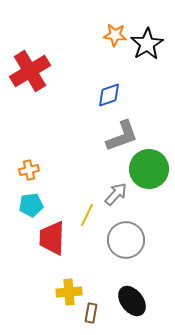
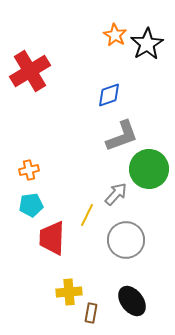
orange star: rotated 25 degrees clockwise
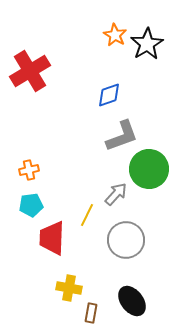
yellow cross: moved 4 px up; rotated 15 degrees clockwise
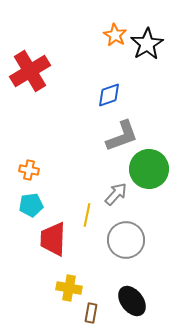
orange cross: rotated 24 degrees clockwise
yellow line: rotated 15 degrees counterclockwise
red trapezoid: moved 1 px right, 1 px down
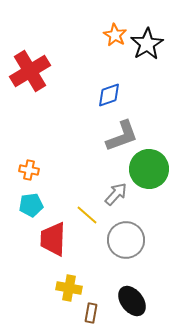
yellow line: rotated 60 degrees counterclockwise
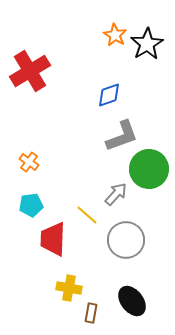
orange cross: moved 8 px up; rotated 24 degrees clockwise
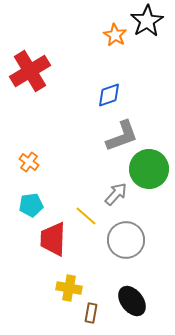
black star: moved 23 px up
yellow line: moved 1 px left, 1 px down
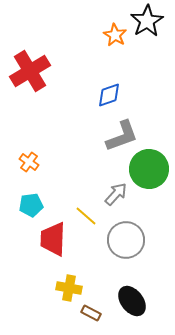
brown rectangle: rotated 72 degrees counterclockwise
